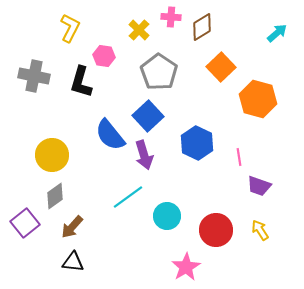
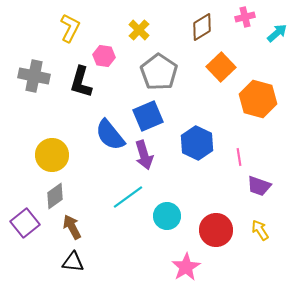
pink cross: moved 74 px right; rotated 18 degrees counterclockwise
blue square: rotated 20 degrees clockwise
brown arrow: rotated 110 degrees clockwise
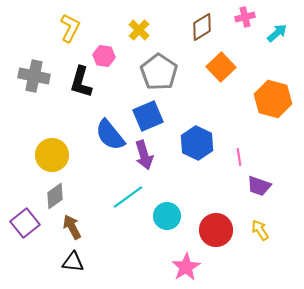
orange hexagon: moved 15 px right
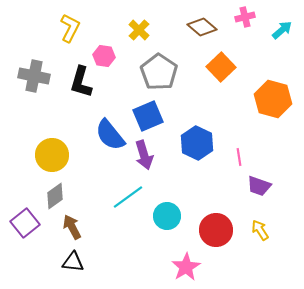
brown diamond: rotated 72 degrees clockwise
cyan arrow: moved 5 px right, 3 px up
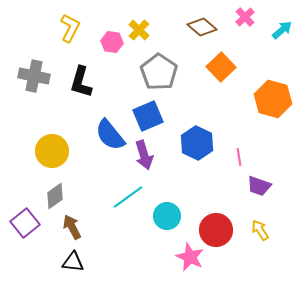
pink cross: rotated 30 degrees counterclockwise
pink hexagon: moved 8 px right, 14 px up
yellow circle: moved 4 px up
pink star: moved 4 px right, 10 px up; rotated 16 degrees counterclockwise
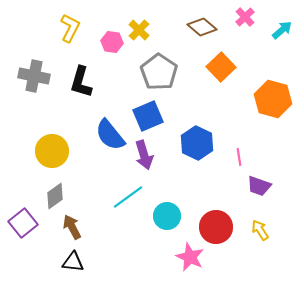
purple square: moved 2 px left
red circle: moved 3 px up
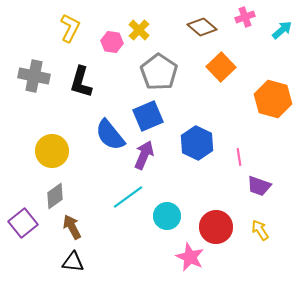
pink cross: rotated 24 degrees clockwise
purple arrow: rotated 140 degrees counterclockwise
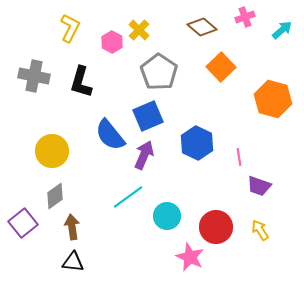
pink hexagon: rotated 20 degrees clockwise
brown arrow: rotated 20 degrees clockwise
